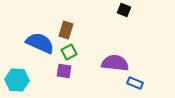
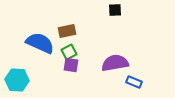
black square: moved 9 px left; rotated 24 degrees counterclockwise
brown rectangle: moved 1 px right, 1 px down; rotated 60 degrees clockwise
purple semicircle: rotated 16 degrees counterclockwise
purple square: moved 7 px right, 6 px up
blue rectangle: moved 1 px left, 1 px up
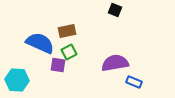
black square: rotated 24 degrees clockwise
purple square: moved 13 px left
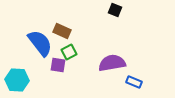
brown rectangle: moved 5 px left; rotated 36 degrees clockwise
blue semicircle: rotated 28 degrees clockwise
purple semicircle: moved 3 px left
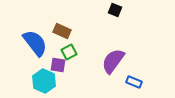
blue semicircle: moved 5 px left
purple semicircle: moved 1 px right, 2 px up; rotated 44 degrees counterclockwise
cyan hexagon: moved 27 px right, 1 px down; rotated 20 degrees clockwise
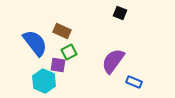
black square: moved 5 px right, 3 px down
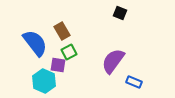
brown rectangle: rotated 36 degrees clockwise
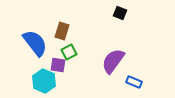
brown rectangle: rotated 48 degrees clockwise
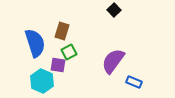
black square: moved 6 px left, 3 px up; rotated 24 degrees clockwise
blue semicircle: rotated 20 degrees clockwise
cyan hexagon: moved 2 px left
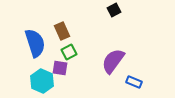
black square: rotated 16 degrees clockwise
brown rectangle: rotated 42 degrees counterclockwise
purple square: moved 2 px right, 3 px down
